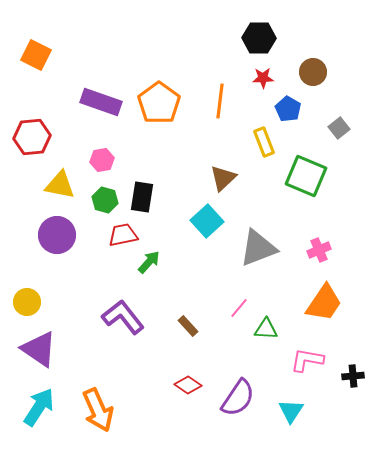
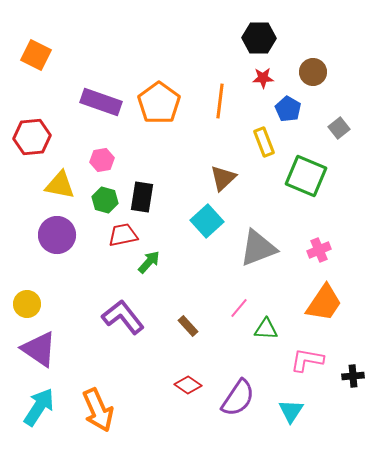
yellow circle: moved 2 px down
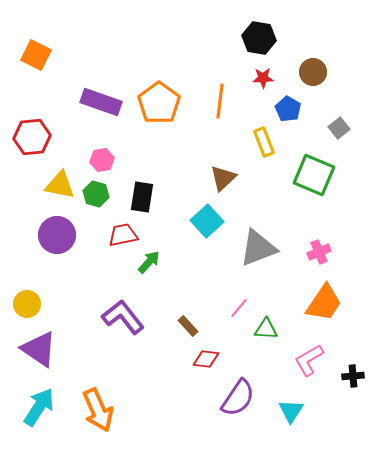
black hexagon: rotated 8 degrees clockwise
green square: moved 8 px right, 1 px up
green hexagon: moved 9 px left, 6 px up
pink cross: moved 2 px down
pink L-shape: moved 2 px right; rotated 40 degrees counterclockwise
red diamond: moved 18 px right, 26 px up; rotated 28 degrees counterclockwise
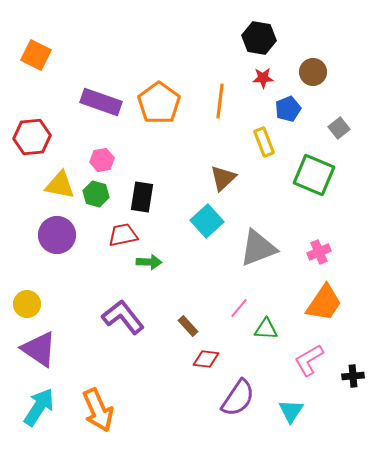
blue pentagon: rotated 20 degrees clockwise
green arrow: rotated 50 degrees clockwise
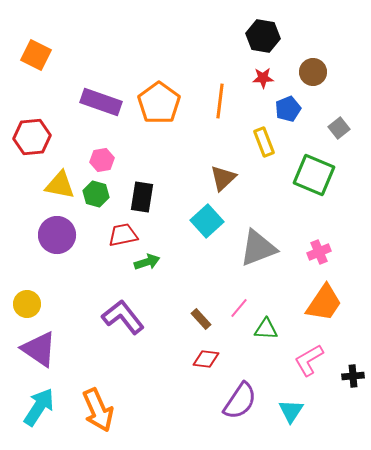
black hexagon: moved 4 px right, 2 px up
green arrow: moved 2 px left; rotated 20 degrees counterclockwise
brown rectangle: moved 13 px right, 7 px up
purple semicircle: moved 2 px right, 3 px down
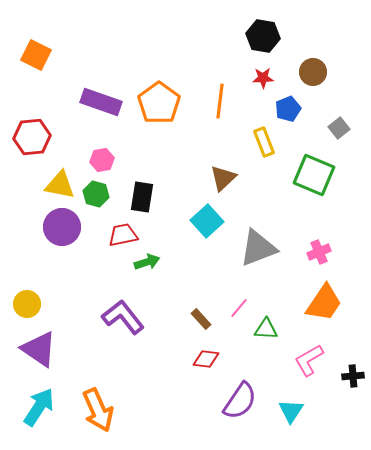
purple circle: moved 5 px right, 8 px up
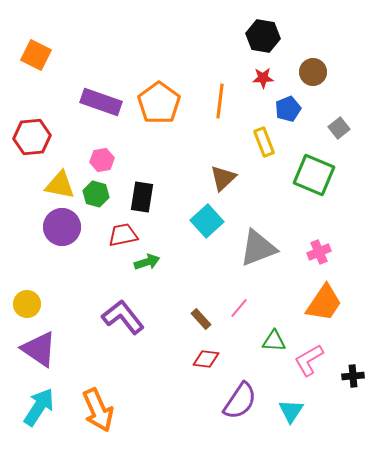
green triangle: moved 8 px right, 12 px down
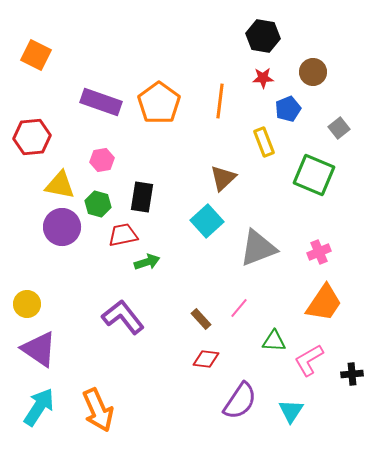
green hexagon: moved 2 px right, 10 px down
black cross: moved 1 px left, 2 px up
